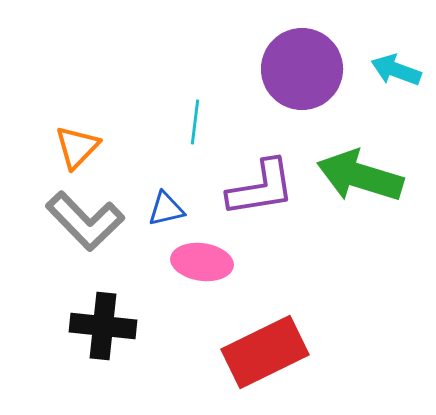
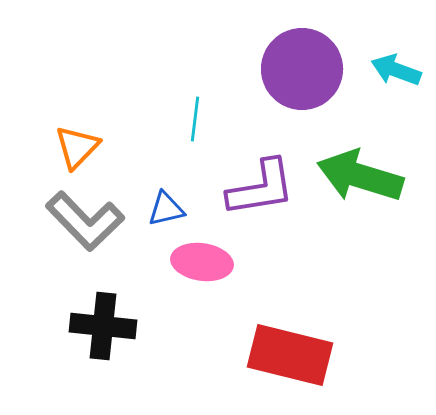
cyan line: moved 3 px up
red rectangle: moved 25 px right, 3 px down; rotated 40 degrees clockwise
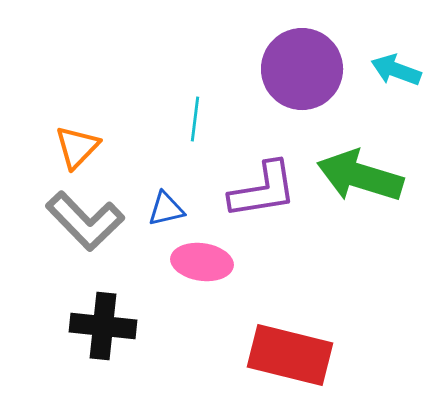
purple L-shape: moved 2 px right, 2 px down
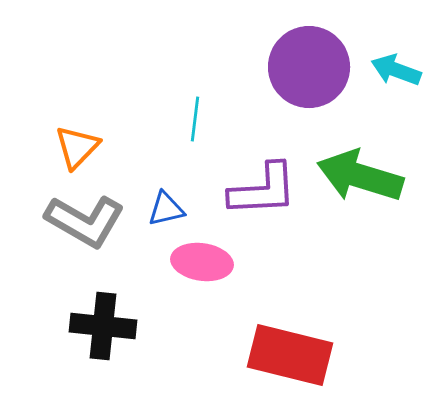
purple circle: moved 7 px right, 2 px up
purple L-shape: rotated 6 degrees clockwise
gray L-shape: rotated 16 degrees counterclockwise
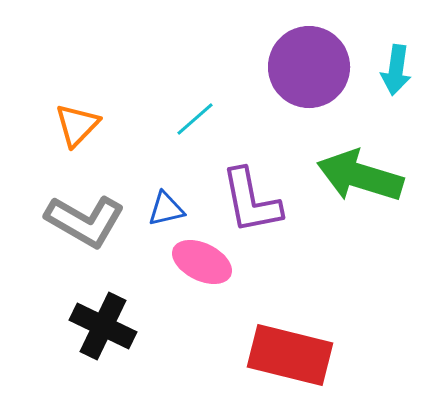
cyan arrow: rotated 102 degrees counterclockwise
cyan line: rotated 42 degrees clockwise
orange triangle: moved 22 px up
purple L-shape: moved 12 px left, 11 px down; rotated 82 degrees clockwise
pink ellipse: rotated 18 degrees clockwise
black cross: rotated 20 degrees clockwise
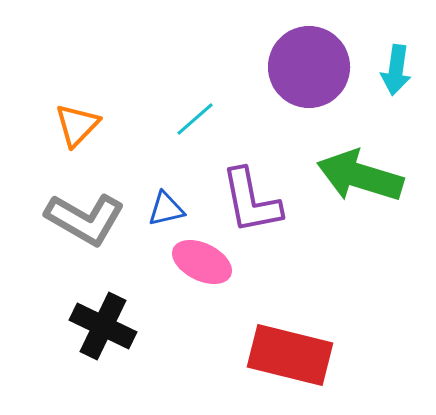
gray L-shape: moved 2 px up
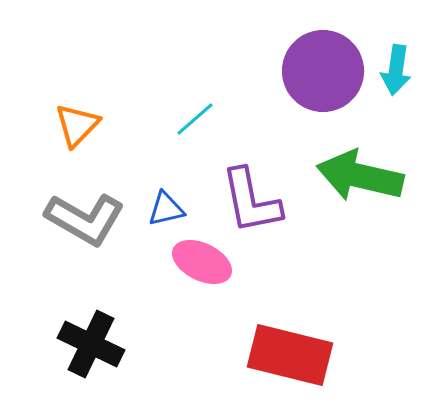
purple circle: moved 14 px right, 4 px down
green arrow: rotated 4 degrees counterclockwise
black cross: moved 12 px left, 18 px down
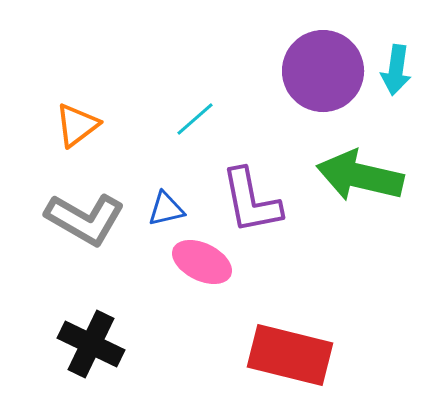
orange triangle: rotated 9 degrees clockwise
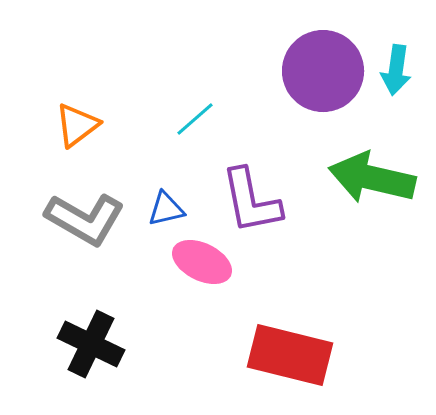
green arrow: moved 12 px right, 2 px down
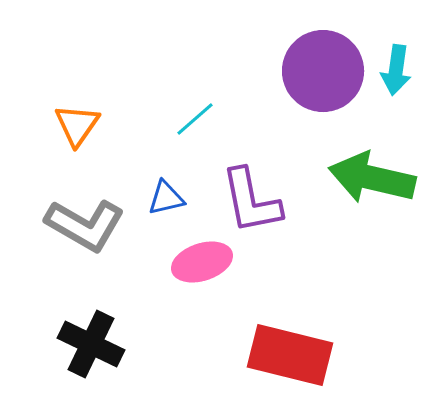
orange triangle: rotated 18 degrees counterclockwise
blue triangle: moved 11 px up
gray L-shape: moved 6 px down
pink ellipse: rotated 44 degrees counterclockwise
